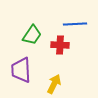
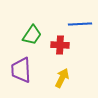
blue line: moved 5 px right
yellow arrow: moved 8 px right, 6 px up
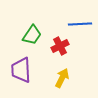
red cross: moved 1 px down; rotated 30 degrees counterclockwise
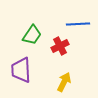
blue line: moved 2 px left
yellow arrow: moved 2 px right, 4 px down
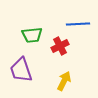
green trapezoid: rotated 50 degrees clockwise
purple trapezoid: rotated 16 degrees counterclockwise
yellow arrow: moved 1 px up
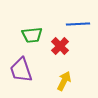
red cross: rotated 18 degrees counterclockwise
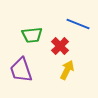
blue line: rotated 25 degrees clockwise
yellow arrow: moved 3 px right, 11 px up
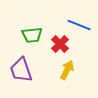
blue line: moved 1 px right, 1 px down
red cross: moved 2 px up
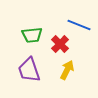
purple trapezoid: moved 8 px right
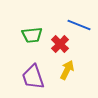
purple trapezoid: moved 4 px right, 7 px down
